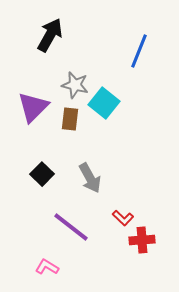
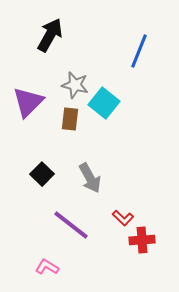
purple triangle: moved 5 px left, 5 px up
purple line: moved 2 px up
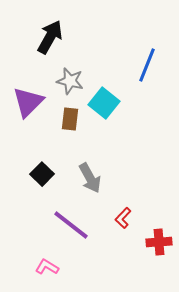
black arrow: moved 2 px down
blue line: moved 8 px right, 14 px down
gray star: moved 5 px left, 4 px up
red L-shape: rotated 90 degrees clockwise
red cross: moved 17 px right, 2 px down
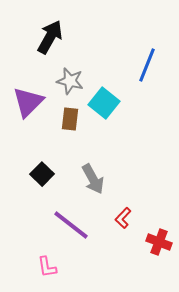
gray arrow: moved 3 px right, 1 px down
red cross: rotated 25 degrees clockwise
pink L-shape: rotated 130 degrees counterclockwise
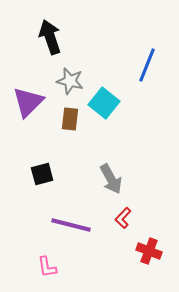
black arrow: rotated 48 degrees counterclockwise
black square: rotated 30 degrees clockwise
gray arrow: moved 18 px right
purple line: rotated 24 degrees counterclockwise
red cross: moved 10 px left, 9 px down
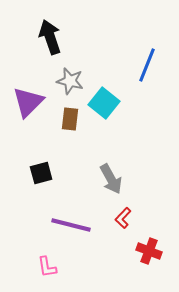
black square: moved 1 px left, 1 px up
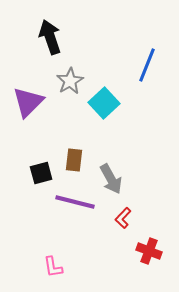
gray star: rotated 28 degrees clockwise
cyan square: rotated 8 degrees clockwise
brown rectangle: moved 4 px right, 41 px down
purple line: moved 4 px right, 23 px up
pink L-shape: moved 6 px right
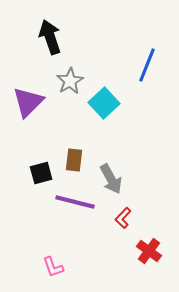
red cross: rotated 15 degrees clockwise
pink L-shape: rotated 10 degrees counterclockwise
